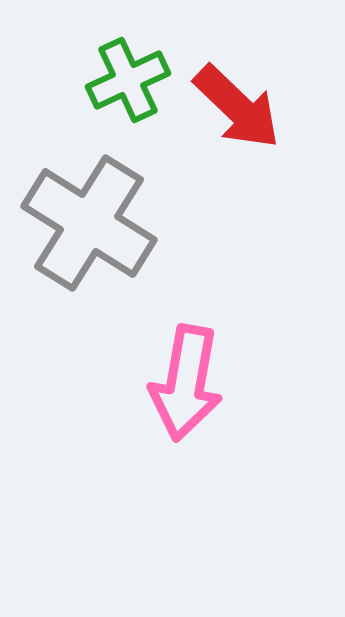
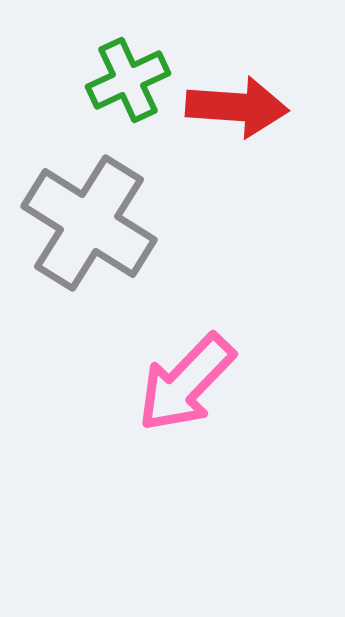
red arrow: rotated 40 degrees counterclockwise
pink arrow: rotated 34 degrees clockwise
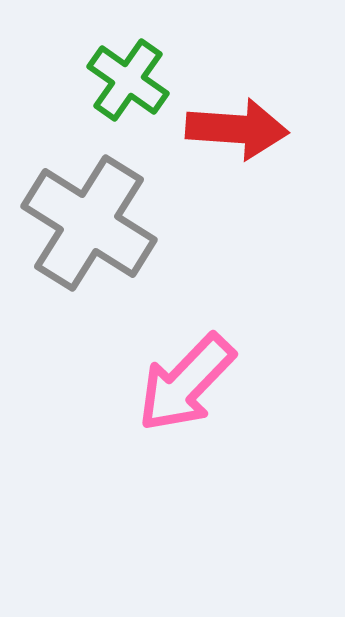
green cross: rotated 30 degrees counterclockwise
red arrow: moved 22 px down
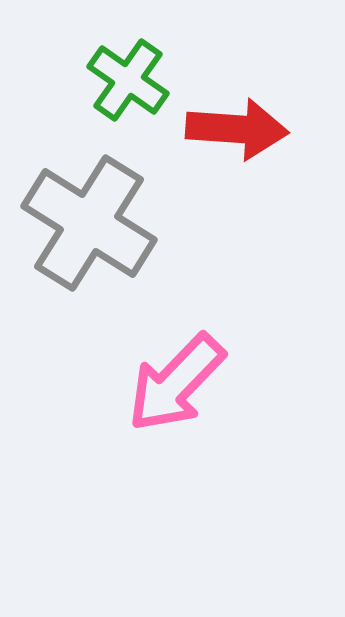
pink arrow: moved 10 px left
